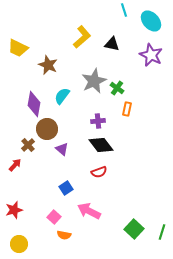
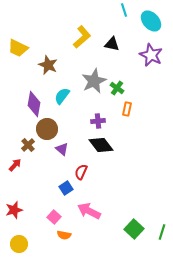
red semicircle: moved 18 px left; rotated 133 degrees clockwise
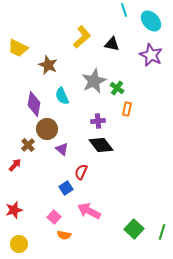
cyan semicircle: rotated 60 degrees counterclockwise
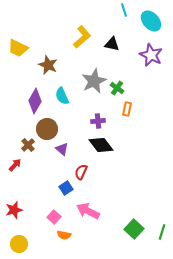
purple diamond: moved 1 px right, 3 px up; rotated 20 degrees clockwise
pink arrow: moved 1 px left
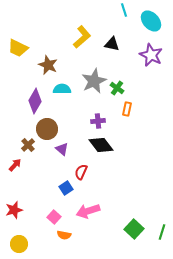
cyan semicircle: moved 7 px up; rotated 114 degrees clockwise
pink arrow: rotated 45 degrees counterclockwise
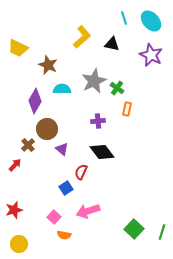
cyan line: moved 8 px down
black diamond: moved 1 px right, 7 px down
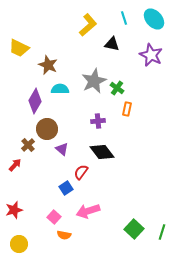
cyan ellipse: moved 3 px right, 2 px up
yellow L-shape: moved 6 px right, 12 px up
yellow trapezoid: moved 1 px right
cyan semicircle: moved 2 px left
red semicircle: rotated 14 degrees clockwise
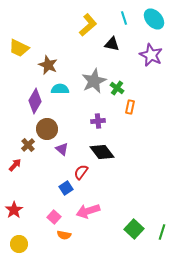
orange rectangle: moved 3 px right, 2 px up
red star: rotated 18 degrees counterclockwise
